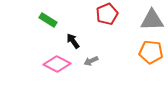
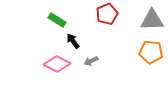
green rectangle: moved 9 px right
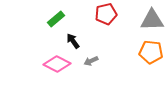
red pentagon: moved 1 px left; rotated 10 degrees clockwise
green rectangle: moved 1 px left, 1 px up; rotated 72 degrees counterclockwise
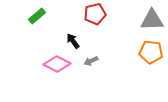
red pentagon: moved 11 px left
green rectangle: moved 19 px left, 3 px up
